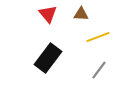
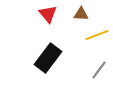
yellow line: moved 1 px left, 2 px up
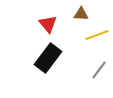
red triangle: moved 10 px down
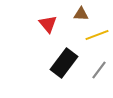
black rectangle: moved 16 px right, 5 px down
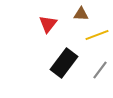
red triangle: rotated 18 degrees clockwise
gray line: moved 1 px right
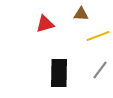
red triangle: moved 3 px left; rotated 36 degrees clockwise
yellow line: moved 1 px right, 1 px down
black rectangle: moved 5 px left, 10 px down; rotated 36 degrees counterclockwise
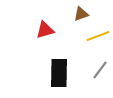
brown triangle: rotated 21 degrees counterclockwise
red triangle: moved 6 px down
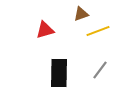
yellow line: moved 5 px up
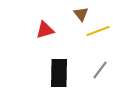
brown triangle: rotated 49 degrees counterclockwise
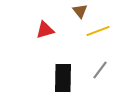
brown triangle: moved 1 px left, 3 px up
black rectangle: moved 4 px right, 5 px down
